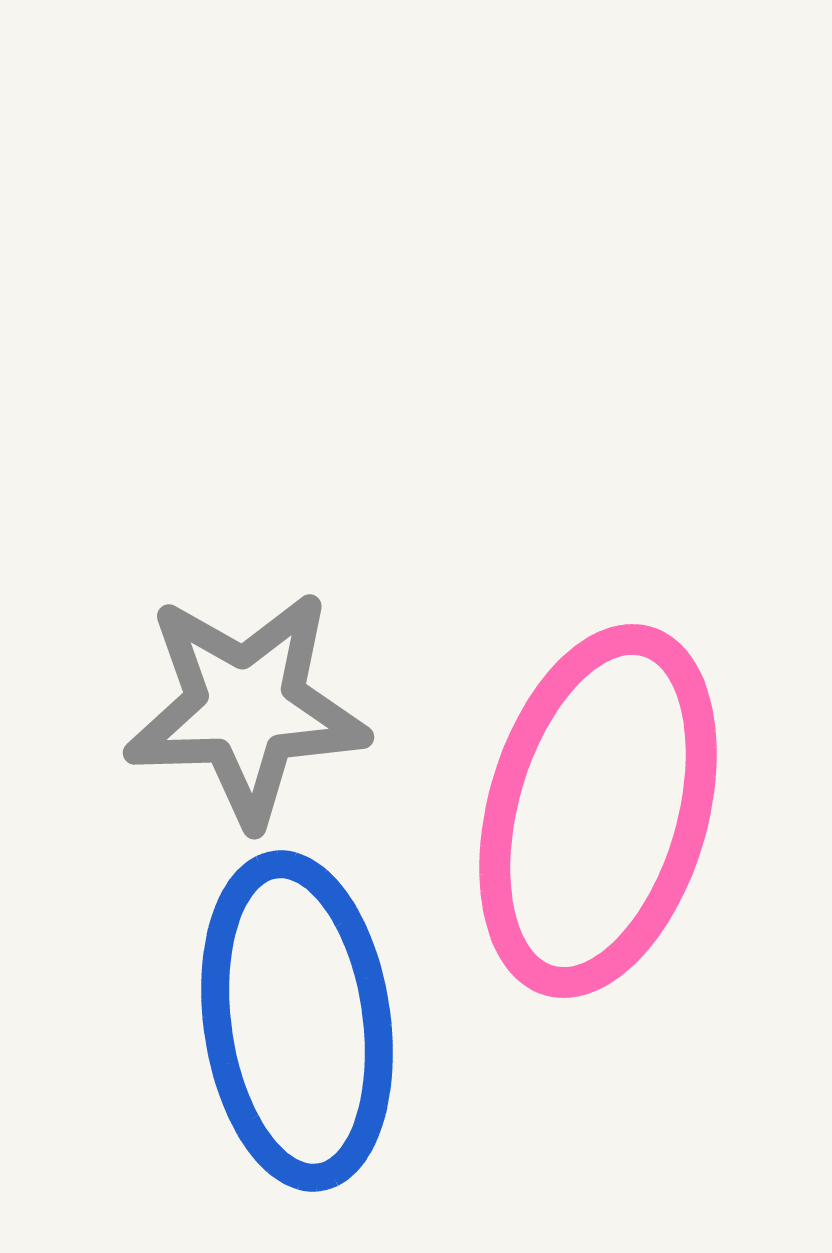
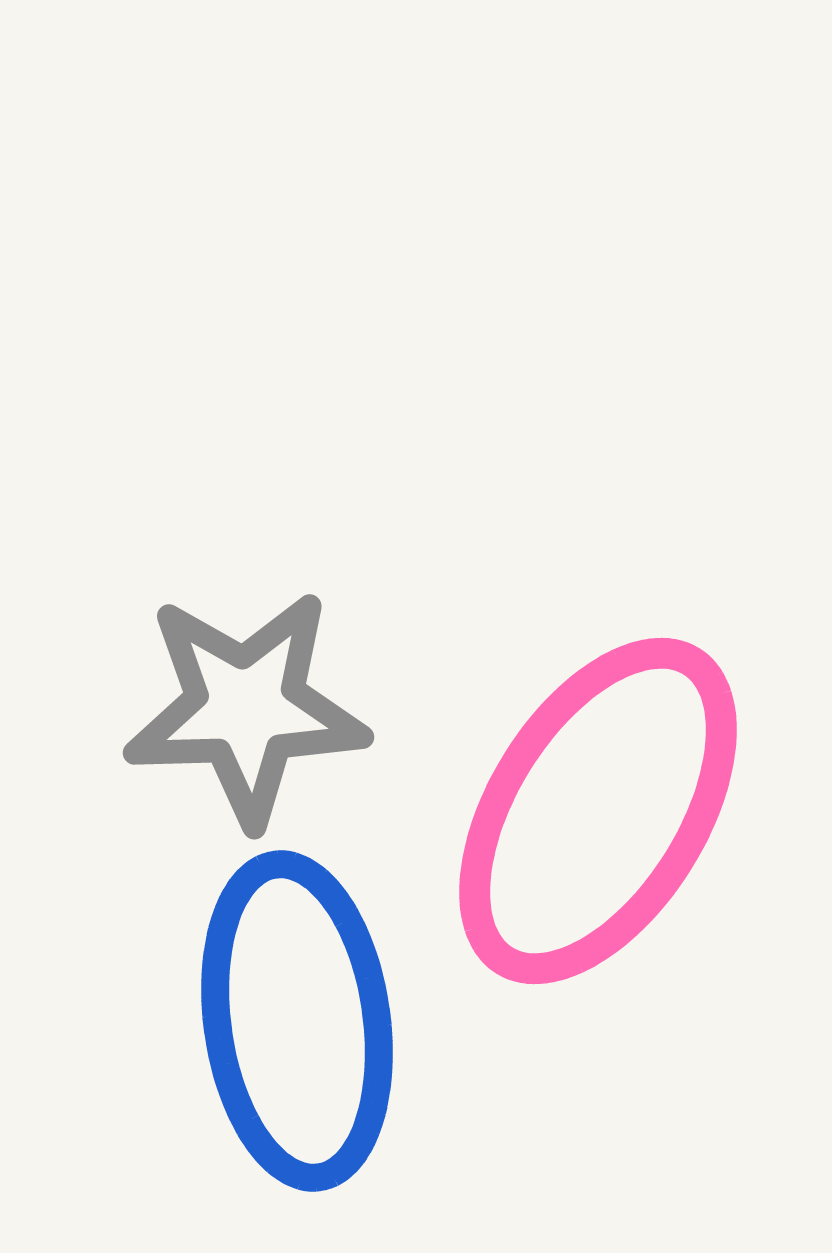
pink ellipse: rotated 16 degrees clockwise
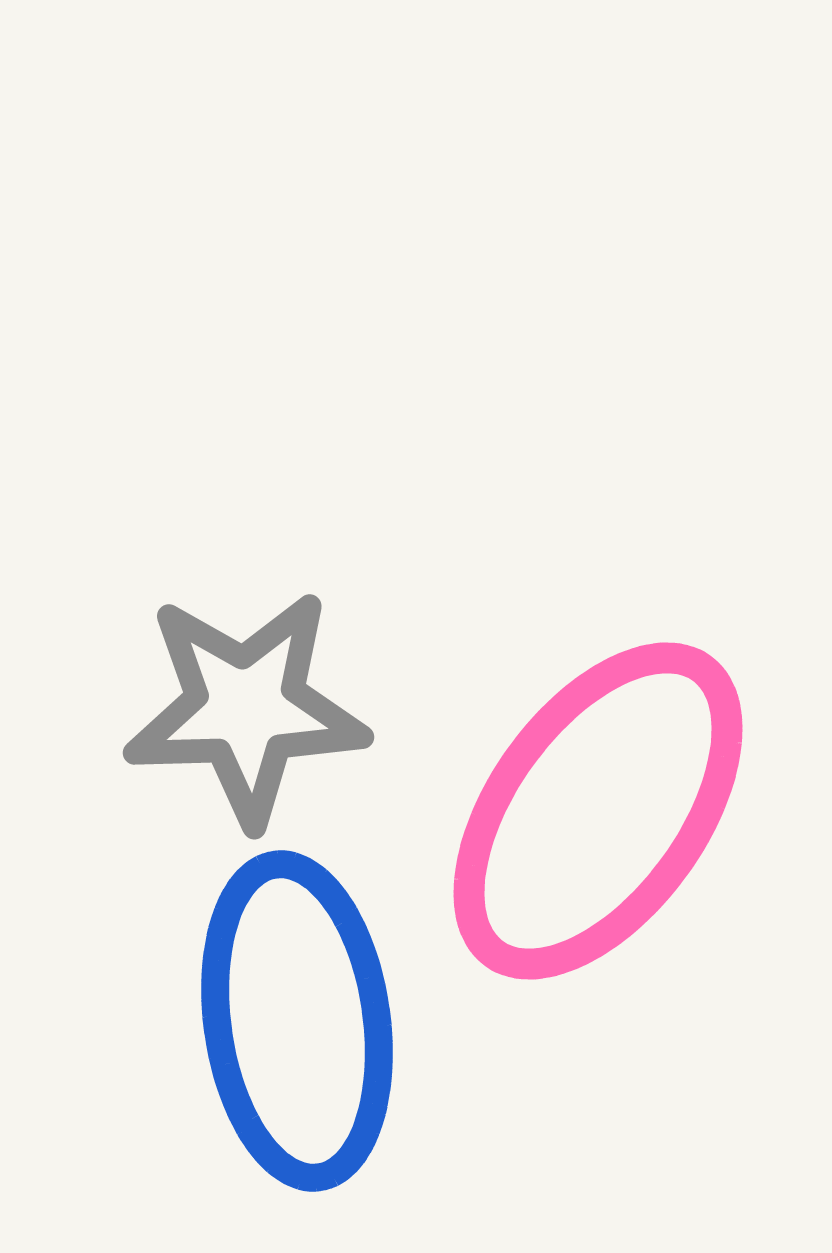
pink ellipse: rotated 4 degrees clockwise
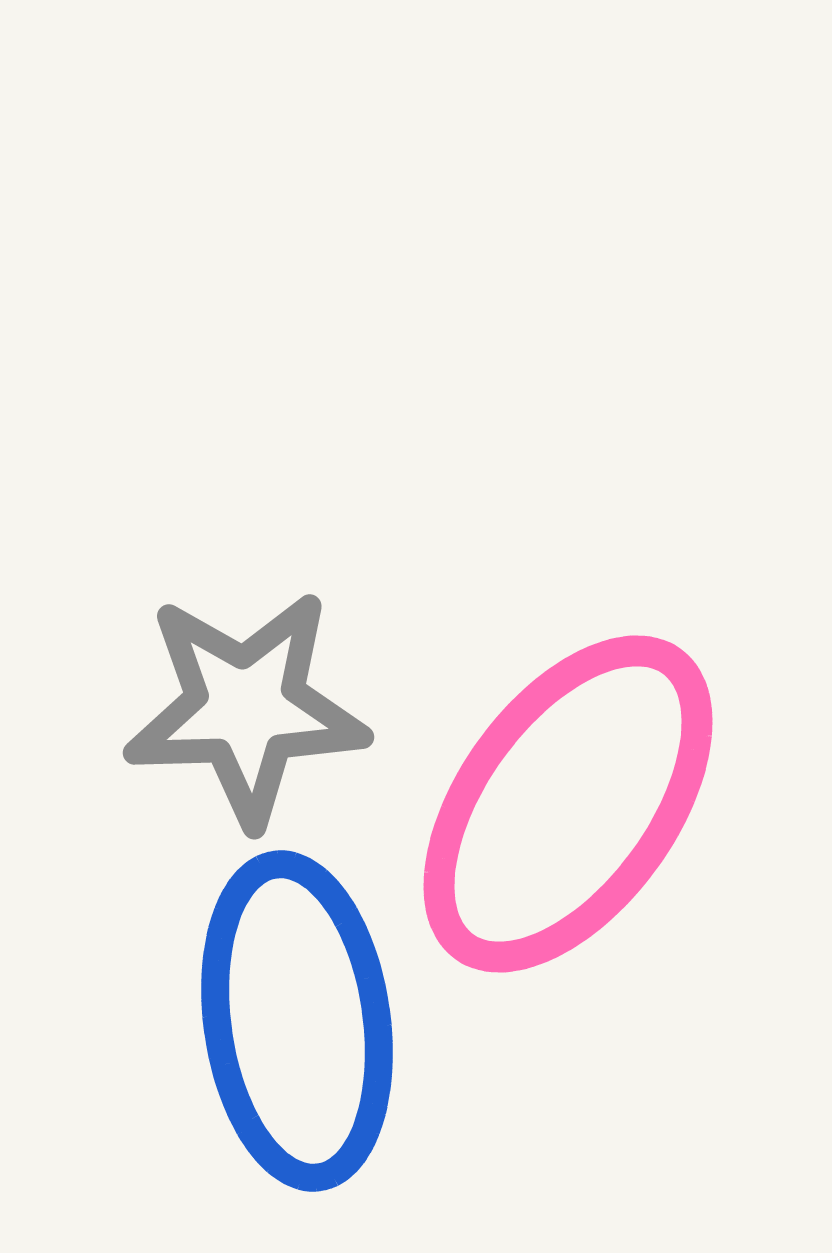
pink ellipse: moved 30 px left, 7 px up
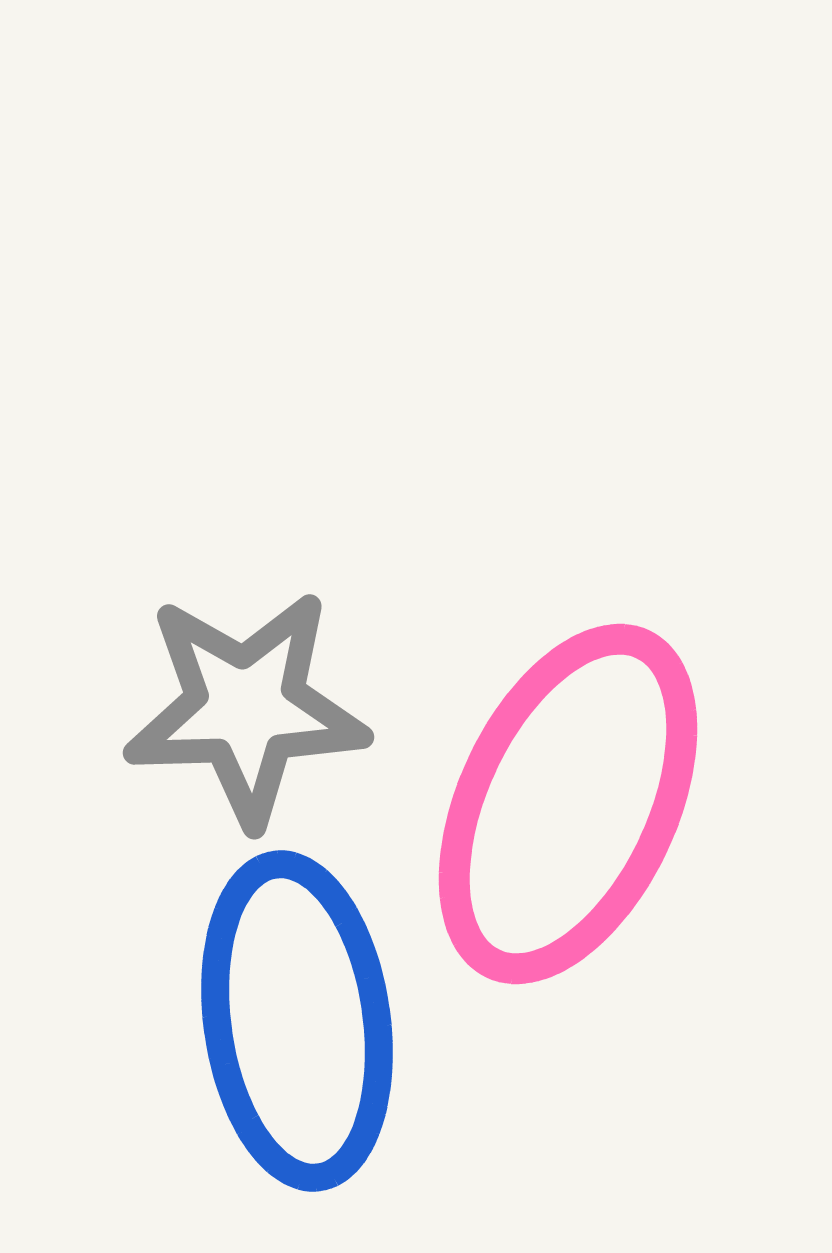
pink ellipse: rotated 11 degrees counterclockwise
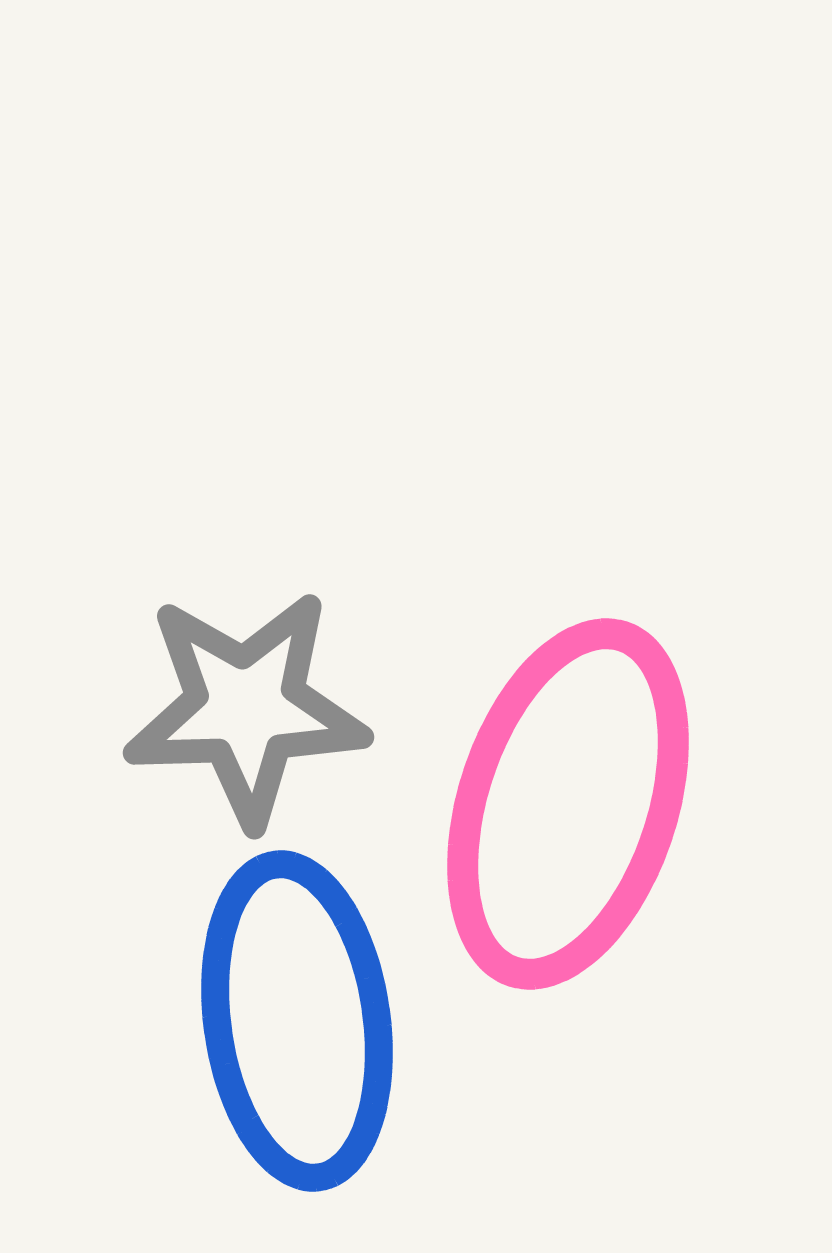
pink ellipse: rotated 7 degrees counterclockwise
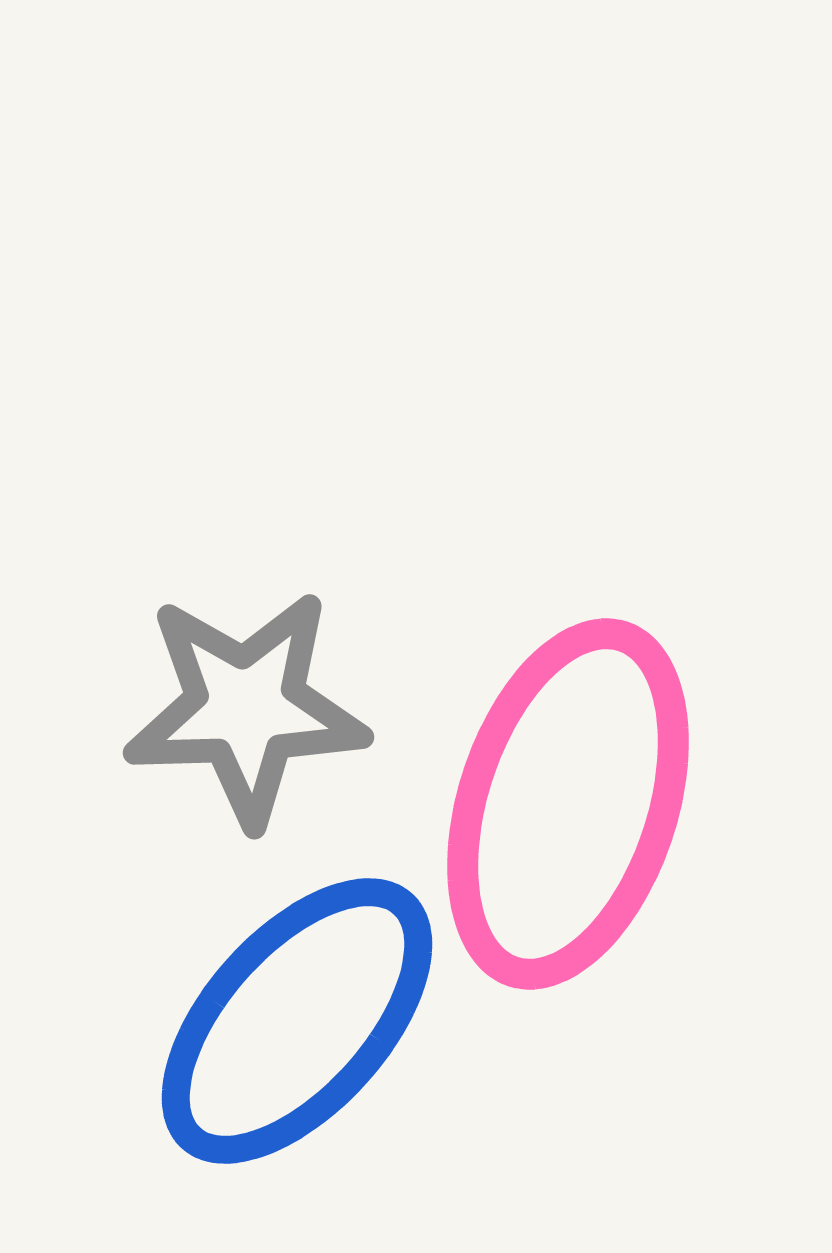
blue ellipse: rotated 50 degrees clockwise
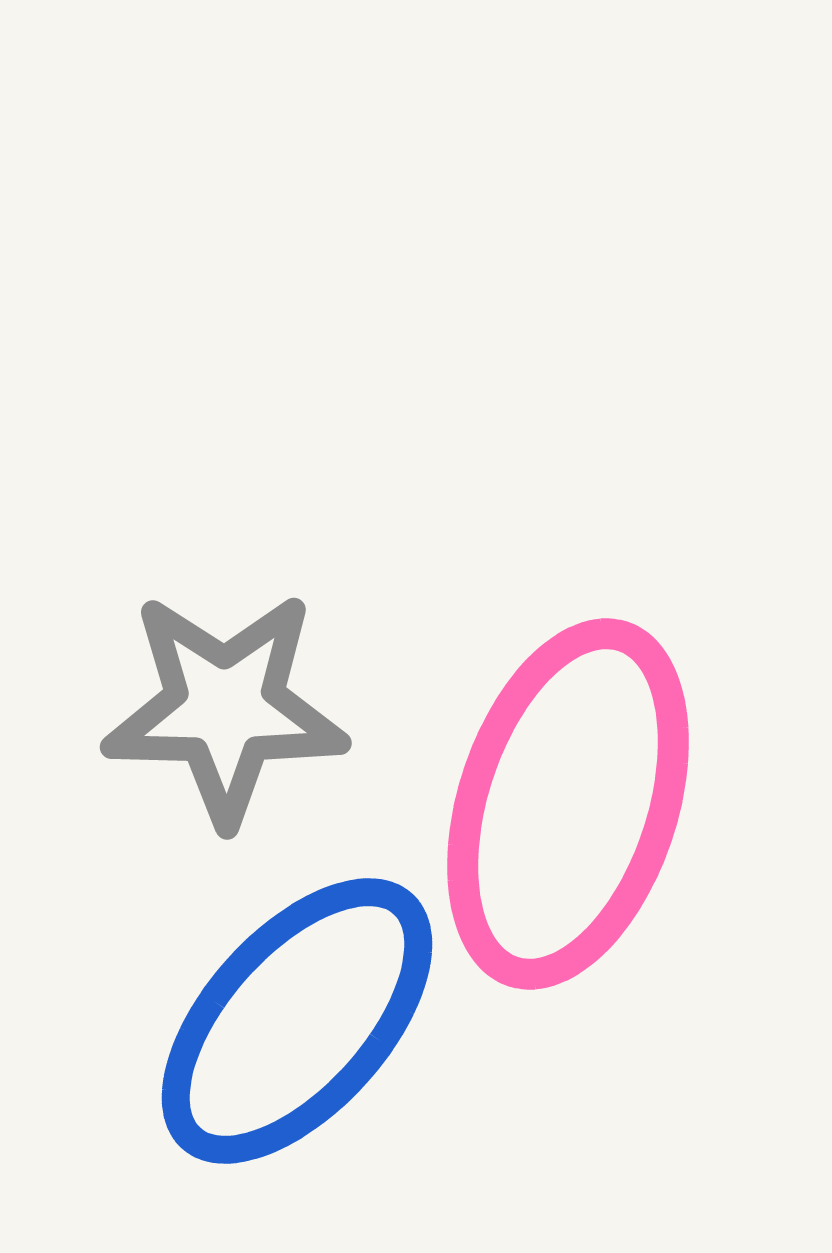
gray star: moved 21 px left; rotated 3 degrees clockwise
